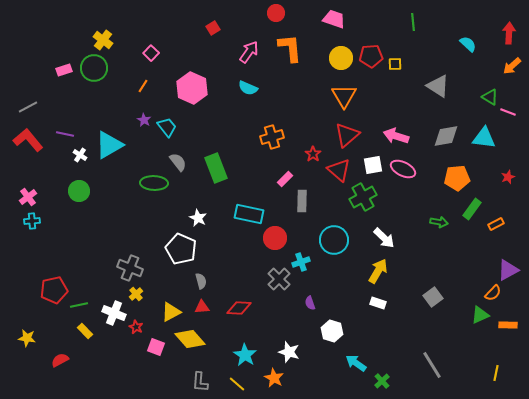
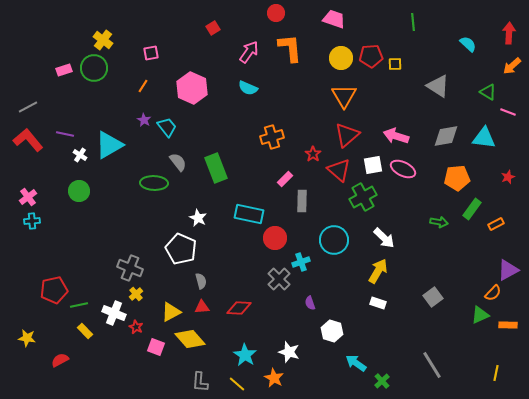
pink square at (151, 53): rotated 35 degrees clockwise
green triangle at (490, 97): moved 2 px left, 5 px up
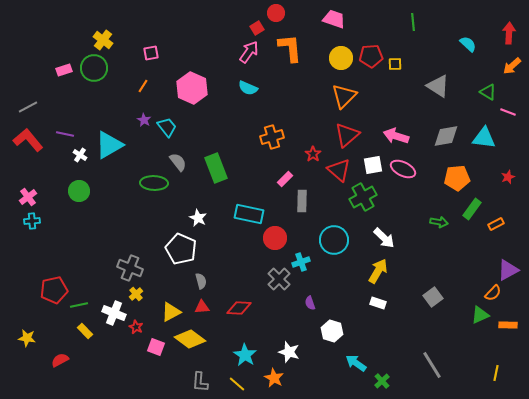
red square at (213, 28): moved 44 px right
orange triangle at (344, 96): rotated 16 degrees clockwise
yellow diamond at (190, 339): rotated 12 degrees counterclockwise
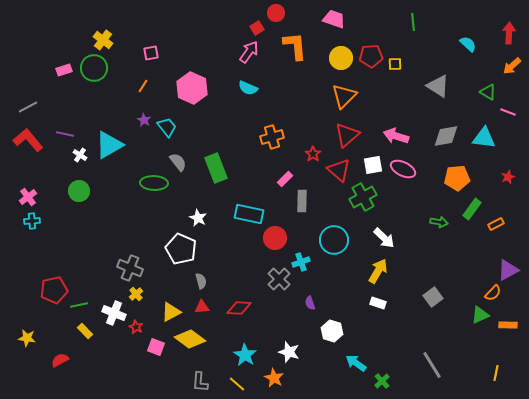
orange L-shape at (290, 48): moved 5 px right, 2 px up
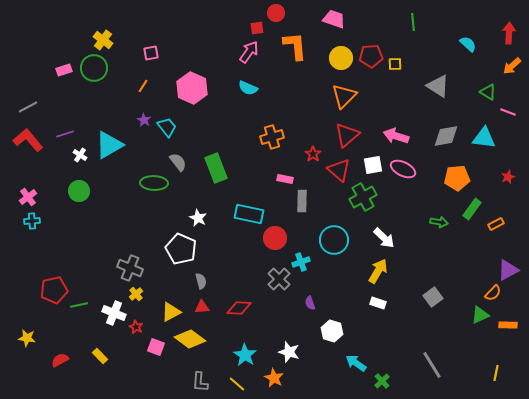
red square at (257, 28): rotated 24 degrees clockwise
purple line at (65, 134): rotated 30 degrees counterclockwise
pink rectangle at (285, 179): rotated 56 degrees clockwise
yellow rectangle at (85, 331): moved 15 px right, 25 px down
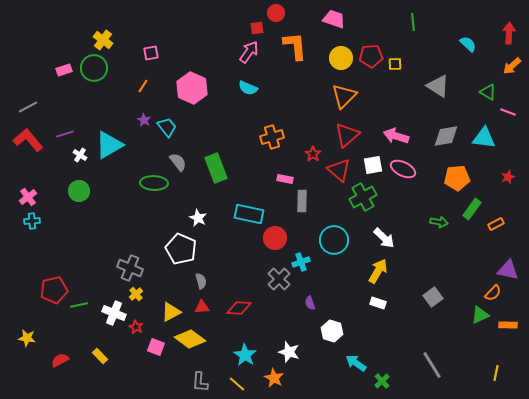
purple triangle at (508, 270): rotated 40 degrees clockwise
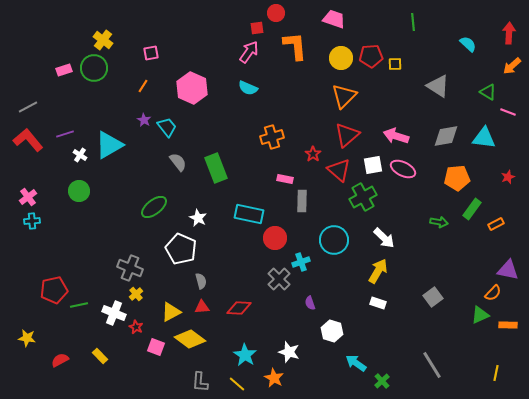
green ellipse at (154, 183): moved 24 px down; rotated 40 degrees counterclockwise
